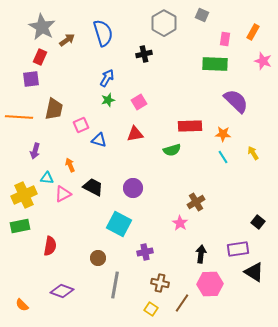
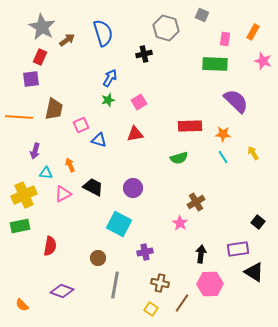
gray hexagon at (164, 23): moved 2 px right, 5 px down; rotated 15 degrees counterclockwise
blue arrow at (107, 78): moved 3 px right
green semicircle at (172, 150): moved 7 px right, 8 px down
cyan triangle at (47, 178): moved 1 px left, 5 px up
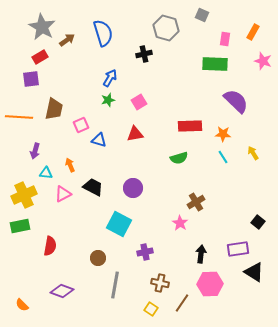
red rectangle at (40, 57): rotated 35 degrees clockwise
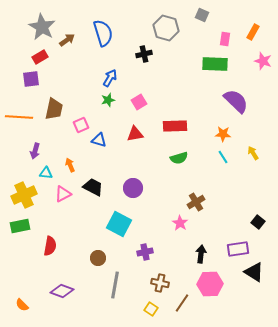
red rectangle at (190, 126): moved 15 px left
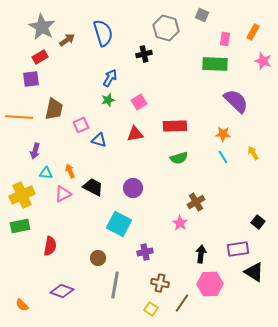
orange arrow at (70, 165): moved 6 px down
yellow cross at (24, 195): moved 2 px left
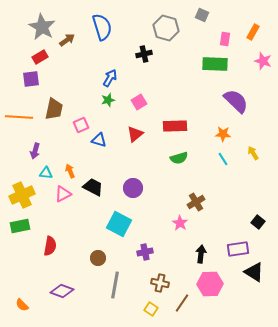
blue semicircle at (103, 33): moved 1 px left, 6 px up
red triangle at (135, 134): rotated 30 degrees counterclockwise
cyan line at (223, 157): moved 2 px down
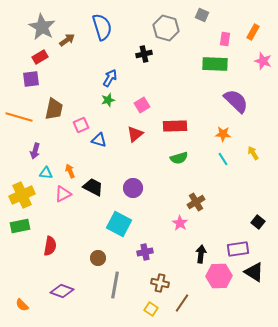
pink square at (139, 102): moved 3 px right, 3 px down
orange line at (19, 117): rotated 12 degrees clockwise
pink hexagon at (210, 284): moved 9 px right, 8 px up
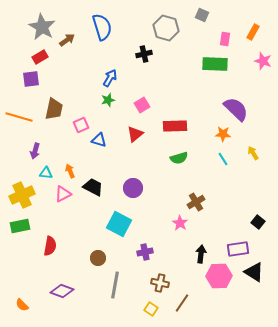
purple semicircle at (236, 101): moved 8 px down
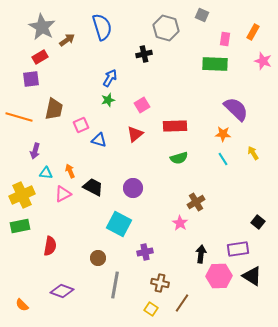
black triangle at (254, 272): moved 2 px left, 4 px down
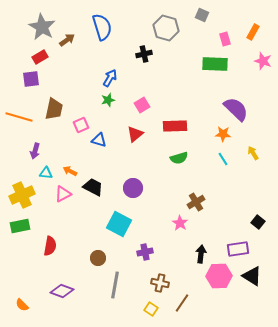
pink rectangle at (225, 39): rotated 24 degrees counterclockwise
orange arrow at (70, 171): rotated 40 degrees counterclockwise
